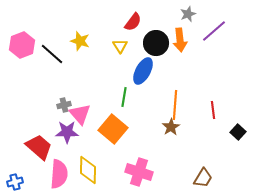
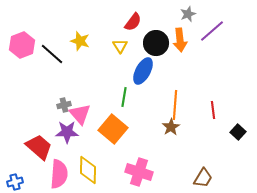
purple line: moved 2 px left
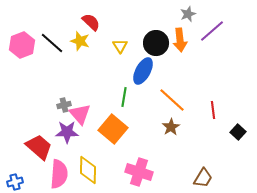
red semicircle: moved 42 px left; rotated 84 degrees counterclockwise
black line: moved 11 px up
orange line: moved 3 px left, 5 px up; rotated 52 degrees counterclockwise
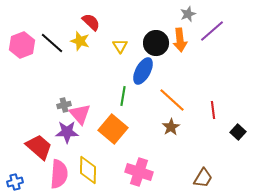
green line: moved 1 px left, 1 px up
